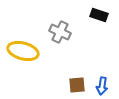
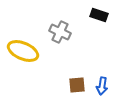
yellow ellipse: rotated 8 degrees clockwise
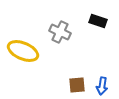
black rectangle: moved 1 px left, 6 px down
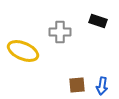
gray cross: rotated 25 degrees counterclockwise
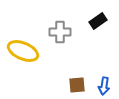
black rectangle: rotated 54 degrees counterclockwise
blue arrow: moved 2 px right
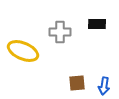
black rectangle: moved 1 px left, 3 px down; rotated 36 degrees clockwise
brown square: moved 2 px up
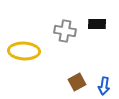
gray cross: moved 5 px right, 1 px up; rotated 10 degrees clockwise
yellow ellipse: moved 1 px right; rotated 20 degrees counterclockwise
brown square: moved 1 px up; rotated 24 degrees counterclockwise
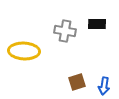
brown square: rotated 12 degrees clockwise
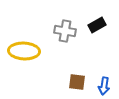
black rectangle: moved 1 px down; rotated 30 degrees counterclockwise
brown square: rotated 24 degrees clockwise
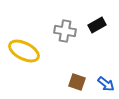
yellow ellipse: rotated 24 degrees clockwise
brown square: rotated 12 degrees clockwise
blue arrow: moved 2 px right, 2 px up; rotated 60 degrees counterclockwise
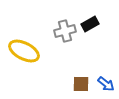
black rectangle: moved 7 px left, 1 px up
gray cross: rotated 25 degrees counterclockwise
brown square: moved 4 px right, 2 px down; rotated 18 degrees counterclockwise
